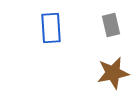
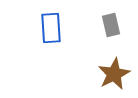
brown star: moved 1 px right, 1 px down; rotated 16 degrees counterclockwise
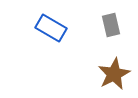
blue rectangle: rotated 56 degrees counterclockwise
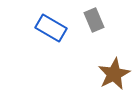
gray rectangle: moved 17 px left, 5 px up; rotated 10 degrees counterclockwise
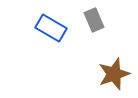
brown star: rotated 8 degrees clockwise
